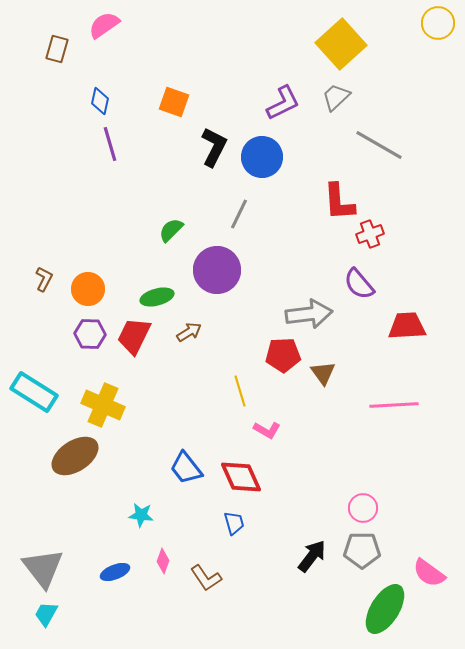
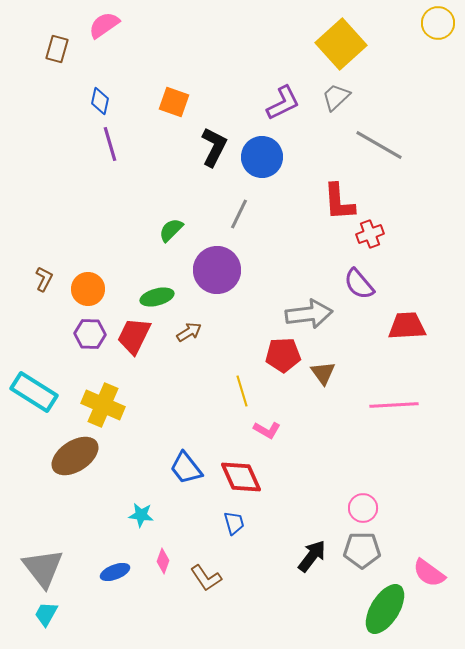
yellow line at (240, 391): moved 2 px right
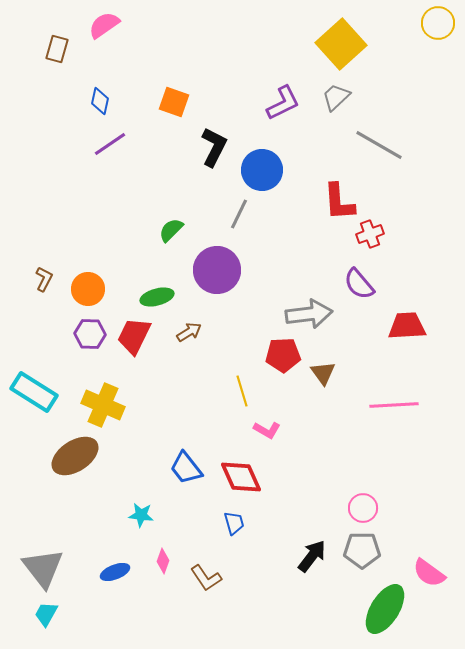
purple line at (110, 144): rotated 72 degrees clockwise
blue circle at (262, 157): moved 13 px down
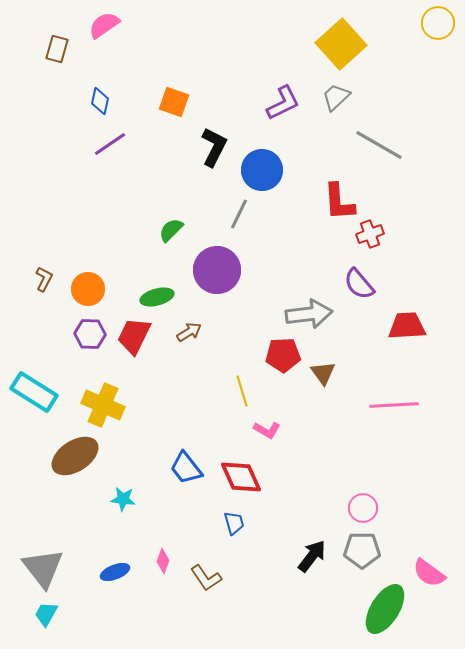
cyan star at (141, 515): moved 18 px left, 16 px up
